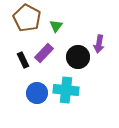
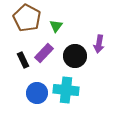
black circle: moved 3 px left, 1 px up
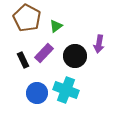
green triangle: rotated 16 degrees clockwise
cyan cross: rotated 15 degrees clockwise
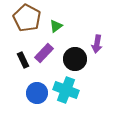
purple arrow: moved 2 px left
black circle: moved 3 px down
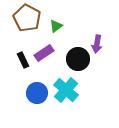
purple rectangle: rotated 12 degrees clockwise
black circle: moved 3 px right
cyan cross: rotated 20 degrees clockwise
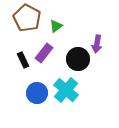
purple rectangle: rotated 18 degrees counterclockwise
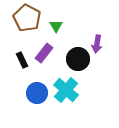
green triangle: rotated 24 degrees counterclockwise
black rectangle: moved 1 px left
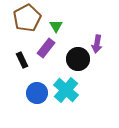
brown pentagon: rotated 16 degrees clockwise
purple rectangle: moved 2 px right, 5 px up
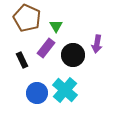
brown pentagon: rotated 20 degrees counterclockwise
black circle: moved 5 px left, 4 px up
cyan cross: moved 1 px left
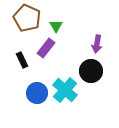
black circle: moved 18 px right, 16 px down
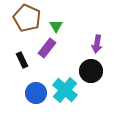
purple rectangle: moved 1 px right
blue circle: moved 1 px left
